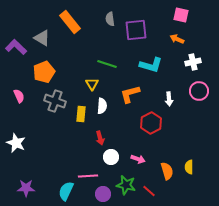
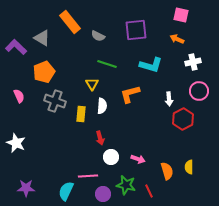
gray semicircle: moved 12 px left, 17 px down; rotated 56 degrees counterclockwise
red hexagon: moved 32 px right, 4 px up
red line: rotated 24 degrees clockwise
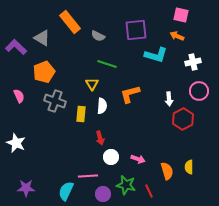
orange arrow: moved 3 px up
cyan L-shape: moved 5 px right, 10 px up
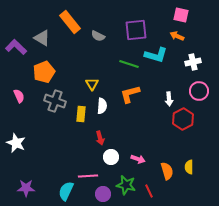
green line: moved 22 px right
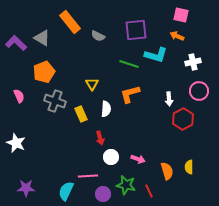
purple L-shape: moved 4 px up
white semicircle: moved 4 px right, 3 px down
yellow rectangle: rotated 28 degrees counterclockwise
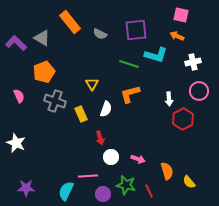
gray semicircle: moved 2 px right, 2 px up
white semicircle: rotated 14 degrees clockwise
yellow semicircle: moved 15 px down; rotated 40 degrees counterclockwise
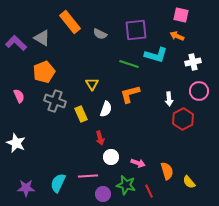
pink arrow: moved 4 px down
cyan semicircle: moved 8 px left, 8 px up
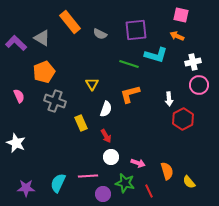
pink circle: moved 6 px up
yellow rectangle: moved 9 px down
red arrow: moved 6 px right, 2 px up; rotated 16 degrees counterclockwise
green star: moved 1 px left, 2 px up
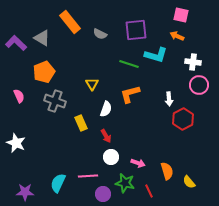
white cross: rotated 21 degrees clockwise
purple star: moved 1 px left, 4 px down
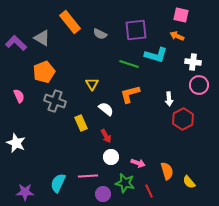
white semicircle: rotated 70 degrees counterclockwise
